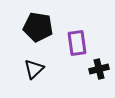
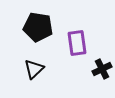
black cross: moved 3 px right; rotated 12 degrees counterclockwise
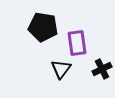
black pentagon: moved 5 px right
black triangle: moved 27 px right; rotated 10 degrees counterclockwise
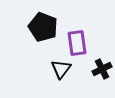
black pentagon: rotated 12 degrees clockwise
